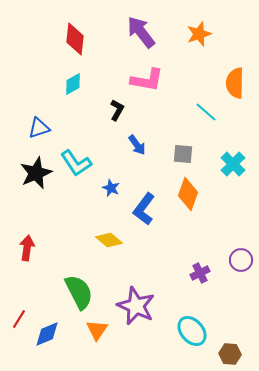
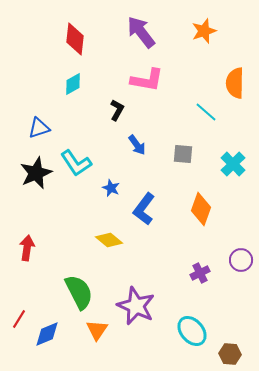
orange star: moved 5 px right, 3 px up
orange diamond: moved 13 px right, 15 px down
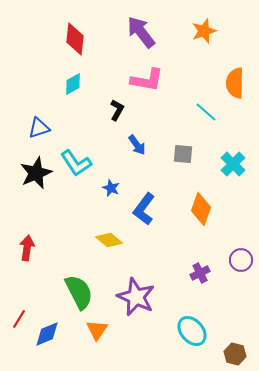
purple star: moved 9 px up
brown hexagon: moved 5 px right; rotated 10 degrees clockwise
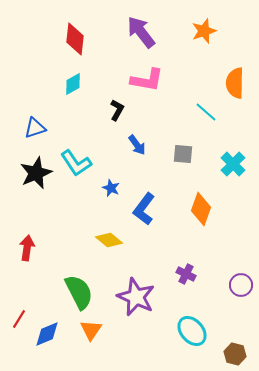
blue triangle: moved 4 px left
purple circle: moved 25 px down
purple cross: moved 14 px left, 1 px down; rotated 36 degrees counterclockwise
orange triangle: moved 6 px left
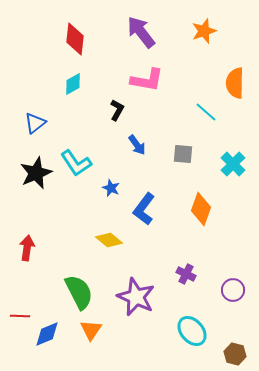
blue triangle: moved 5 px up; rotated 20 degrees counterclockwise
purple circle: moved 8 px left, 5 px down
red line: moved 1 px right, 3 px up; rotated 60 degrees clockwise
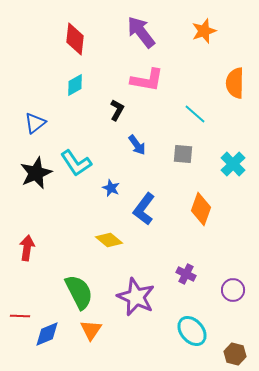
cyan diamond: moved 2 px right, 1 px down
cyan line: moved 11 px left, 2 px down
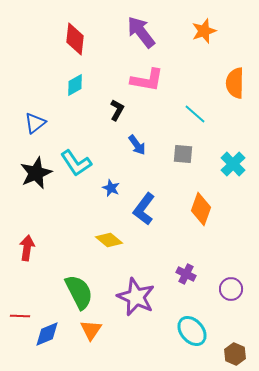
purple circle: moved 2 px left, 1 px up
brown hexagon: rotated 10 degrees clockwise
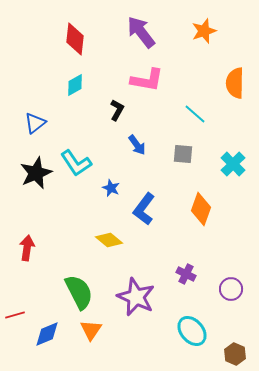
red line: moved 5 px left, 1 px up; rotated 18 degrees counterclockwise
